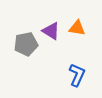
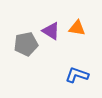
blue L-shape: rotated 95 degrees counterclockwise
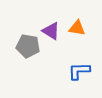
gray pentagon: moved 2 px right, 2 px down; rotated 20 degrees clockwise
blue L-shape: moved 2 px right, 4 px up; rotated 20 degrees counterclockwise
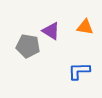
orange triangle: moved 8 px right, 1 px up
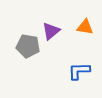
purple triangle: rotated 48 degrees clockwise
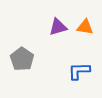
purple triangle: moved 7 px right, 4 px up; rotated 24 degrees clockwise
gray pentagon: moved 6 px left, 13 px down; rotated 25 degrees clockwise
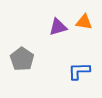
orange triangle: moved 1 px left, 5 px up
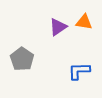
purple triangle: rotated 18 degrees counterclockwise
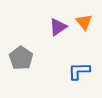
orange triangle: rotated 42 degrees clockwise
gray pentagon: moved 1 px left, 1 px up
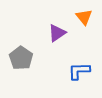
orange triangle: moved 5 px up
purple triangle: moved 1 px left, 6 px down
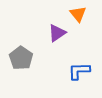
orange triangle: moved 6 px left, 3 px up
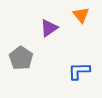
orange triangle: moved 3 px right, 1 px down
purple triangle: moved 8 px left, 5 px up
